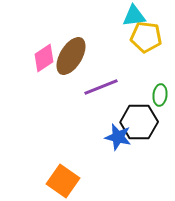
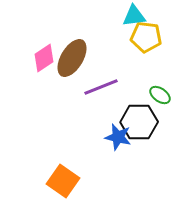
brown ellipse: moved 1 px right, 2 px down
green ellipse: rotated 60 degrees counterclockwise
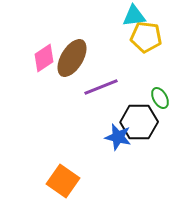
green ellipse: moved 3 px down; rotated 25 degrees clockwise
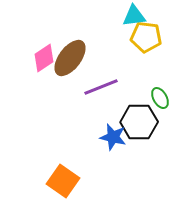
brown ellipse: moved 2 px left; rotated 6 degrees clockwise
blue star: moved 5 px left
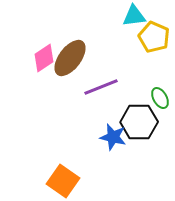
yellow pentagon: moved 8 px right; rotated 16 degrees clockwise
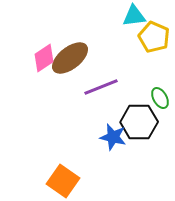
brown ellipse: rotated 15 degrees clockwise
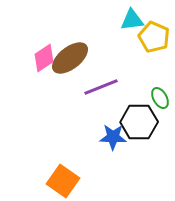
cyan triangle: moved 2 px left, 4 px down
blue star: rotated 12 degrees counterclockwise
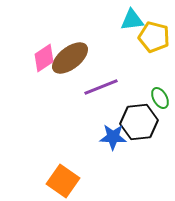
yellow pentagon: rotated 8 degrees counterclockwise
black hexagon: rotated 6 degrees counterclockwise
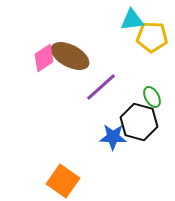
yellow pentagon: moved 2 px left; rotated 12 degrees counterclockwise
brown ellipse: moved 2 px up; rotated 66 degrees clockwise
purple line: rotated 20 degrees counterclockwise
green ellipse: moved 8 px left, 1 px up
black hexagon: rotated 21 degrees clockwise
